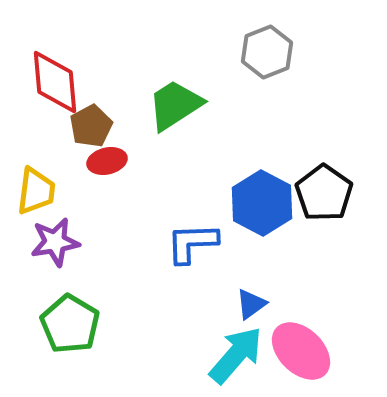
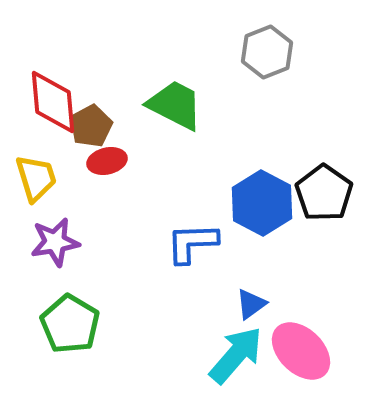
red diamond: moved 2 px left, 20 px down
green trapezoid: rotated 60 degrees clockwise
yellow trapezoid: moved 13 px up; rotated 24 degrees counterclockwise
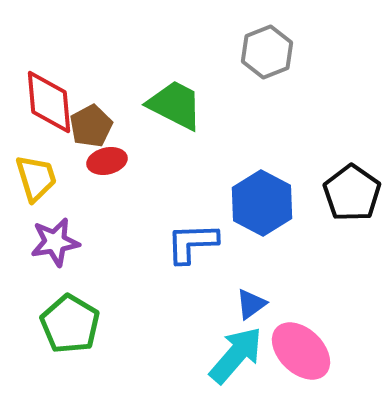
red diamond: moved 4 px left
black pentagon: moved 28 px right
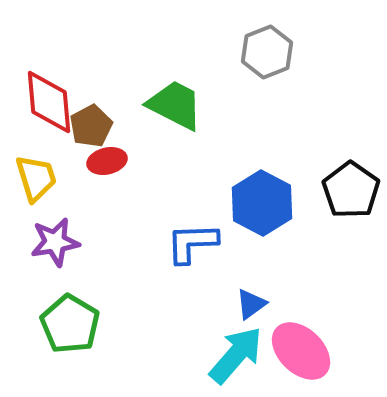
black pentagon: moved 1 px left, 3 px up
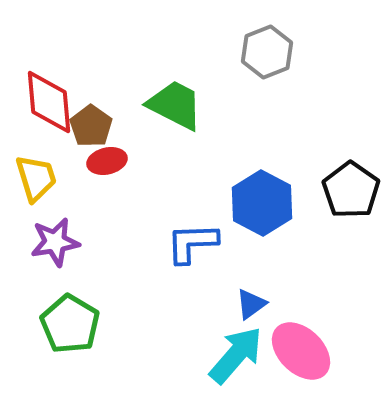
brown pentagon: rotated 9 degrees counterclockwise
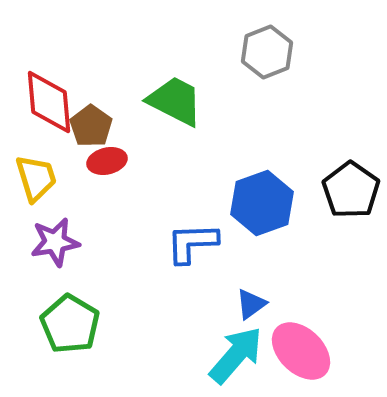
green trapezoid: moved 4 px up
blue hexagon: rotated 12 degrees clockwise
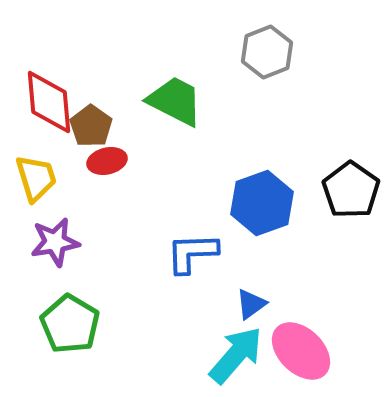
blue L-shape: moved 10 px down
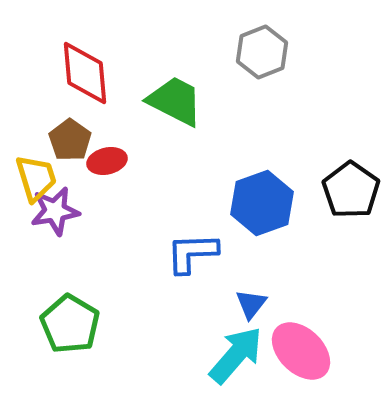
gray hexagon: moved 5 px left
red diamond: moved 36 px right, 29 px up
brown pentagon: moved 21 px left, 14 px down
purple star: moved 31 px up
blue triangle: rotated 16 degrees counterclockwise
